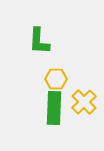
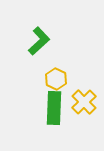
green L-shape: rotated 136 degrees counterclockwise
yellow hexagon: rotated 25 degrees clockwise
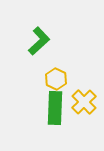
green rectangle: moved 1 px right
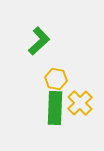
yellow hexagon: rotated 15 degrees counterclockwise
yellow cross: moved 4 px left, 1 px down
